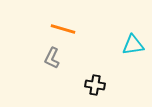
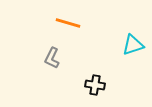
orange line: moved 5 px right, 6 px up
cyan triangle: rotated 10 degrees counterclockwise
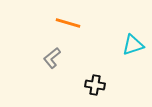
gray L-shape: rotated 25 degrees clockwise
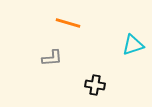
gray L-shape: rotated 145 degrees counterclockwise
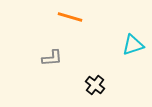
orange line: moved 2 px right, 6 px up
black cross: rotated 30 degrees clockwise
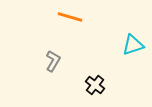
gray L-shape: moved 1 px right, 3 px down; rotated 55 degrees counterclockwise
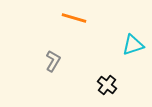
orange line: moved 4 px right, 1 px down
black cross: moved 12 px right
